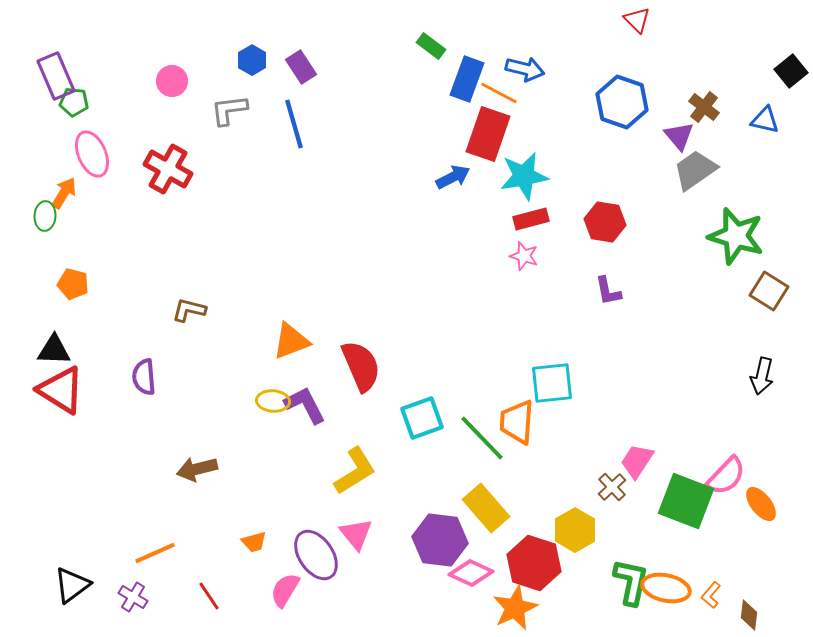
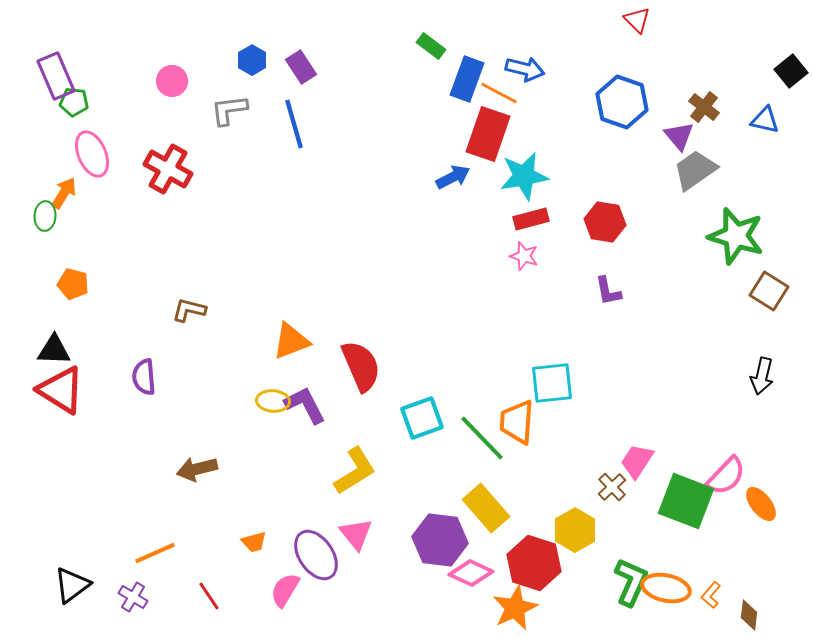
green L-shape at (631, 582): rotated 12 degrees clockwise
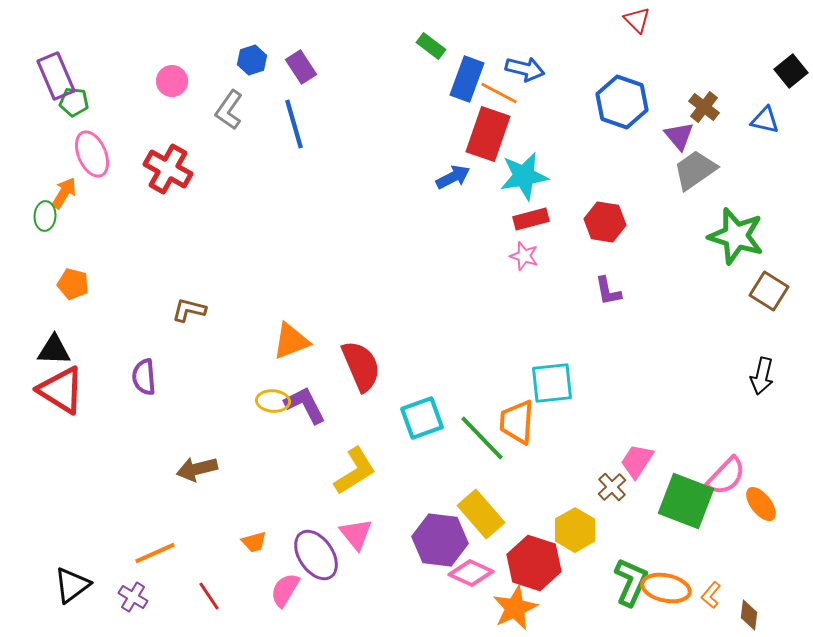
blue hexagon at (252, 60): rotated 12 degrees clockwise
gray L-shape at (229, 110): rotated 48 degrees counterclockwise
yellow rectangle at (486, 508): moved 5 px left, 6 px down
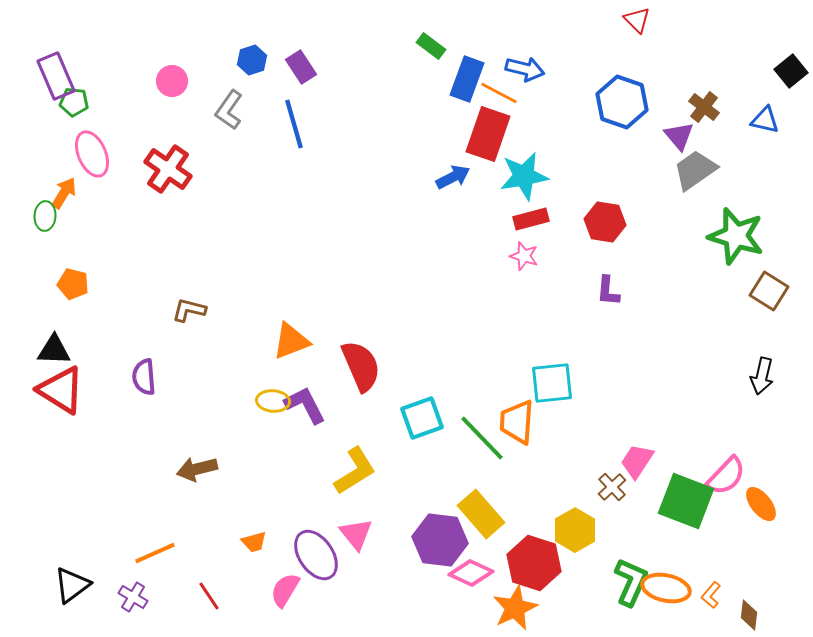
red cross at (168, 169): rotated 6 degrees clockwise
purple L-shape at (608, 291): rotated 16 degrees clockwise
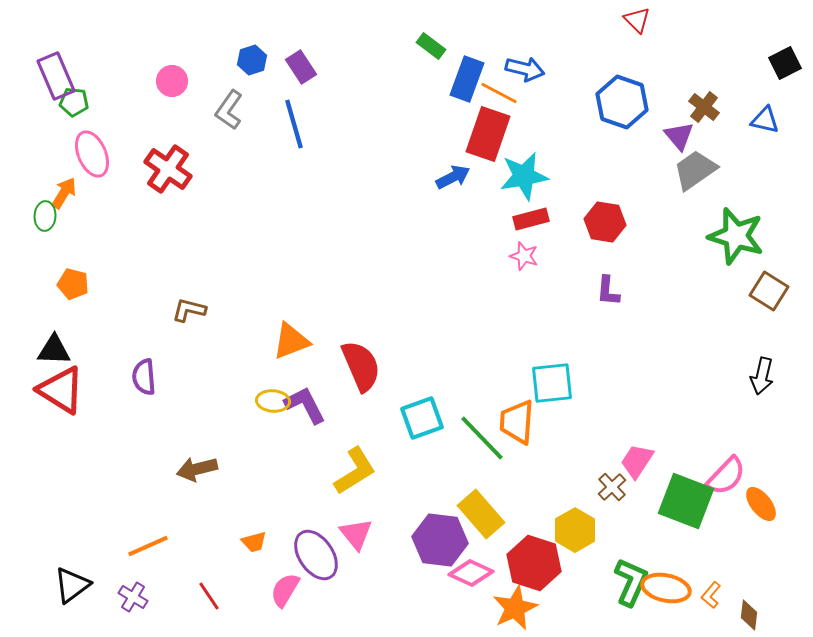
black square at (791, 71): moved 6 px left, 8 px up; rotated 12 degrees clockwise
orange line at (155, 553): moved 7 px left, 7 px up
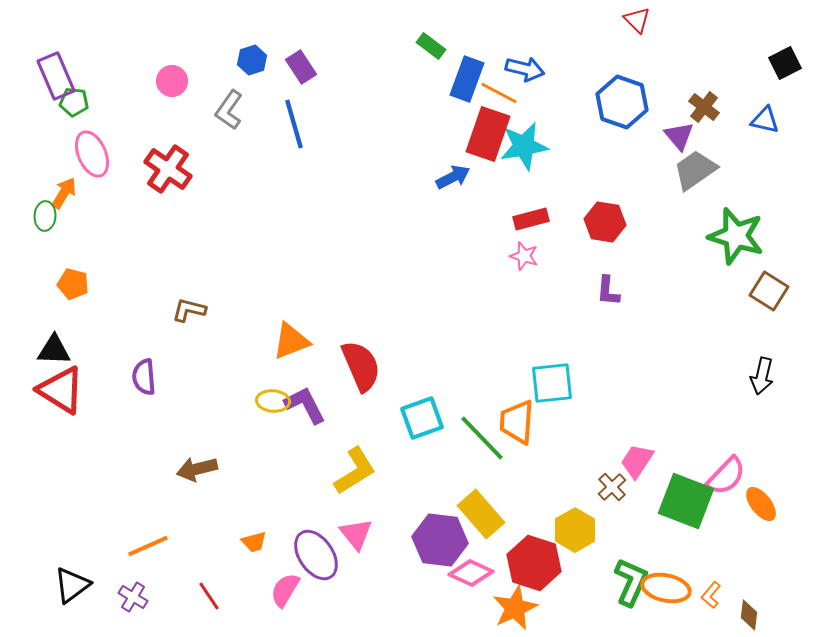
cyan star at (524, 176): moved 30 px up
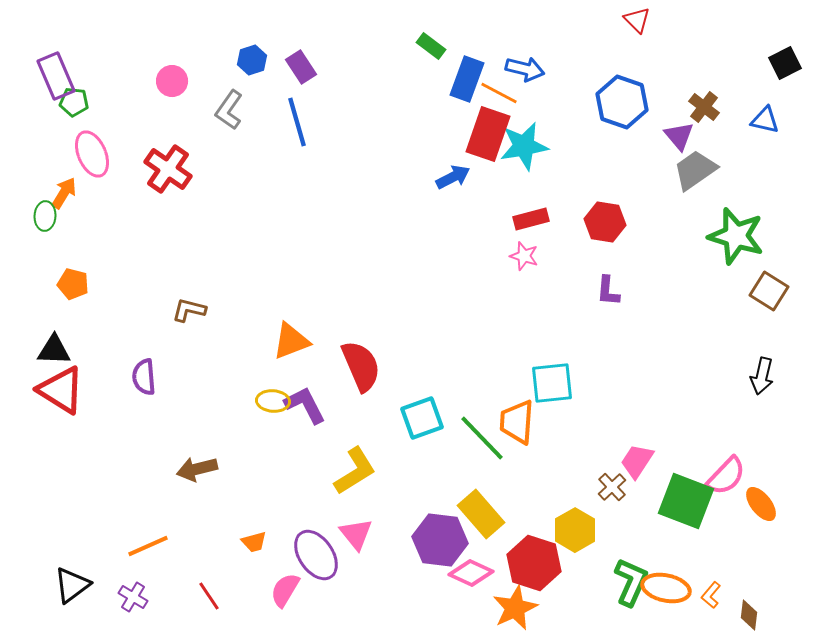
blue line at (294, 124): moved 3 px right, 2 px up
